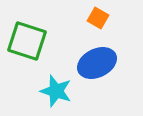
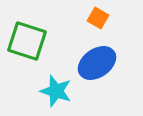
blue ellipse: rotated 9 degrees counterclockwise
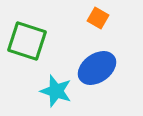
blue ellipse: moved 5 px down
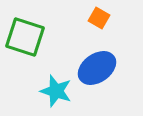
orange square: moved 1 px right
green square: moved 2 px left, 4 px up
